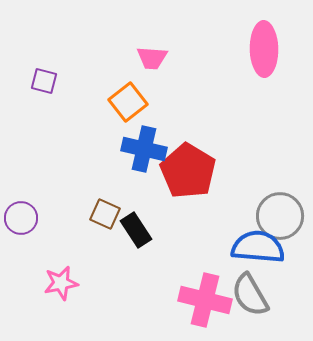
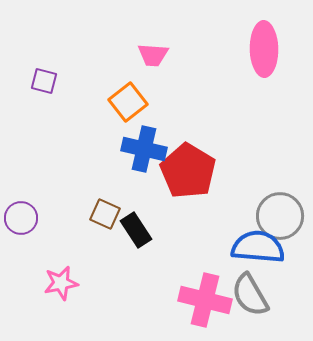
pink trapezoid: moved 1 px right, 3 px up
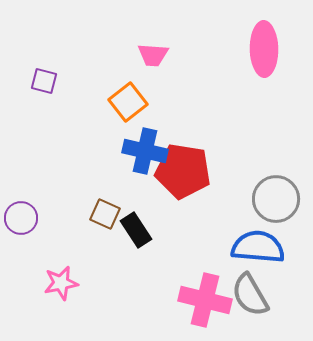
blue cross: moved 1 px right, 2 px down
red pentagon: moved 5 px left; rotated 22 degrees counterclockwise
gray circle: moved 4 px left, 17 px up
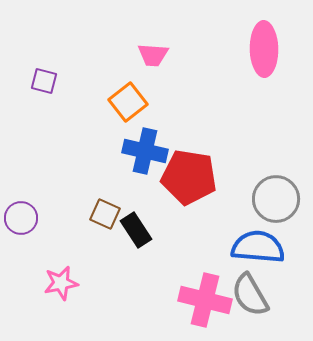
red pentagon: moved 6 px right, 6 px down
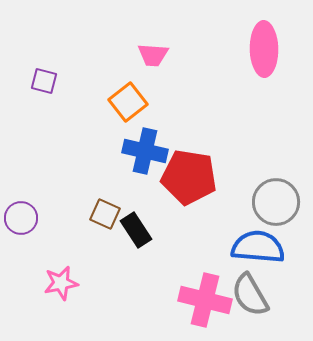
gray circle: moved 3 px down
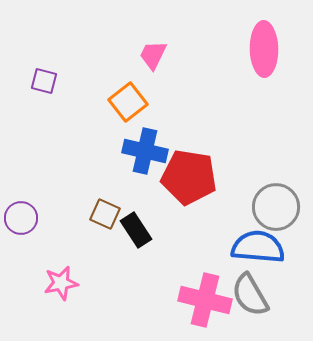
pink trapezoid: rotated 112 degrees clockwise
gray circle: moved 5 px down
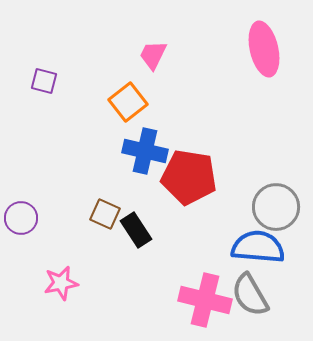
pink ellipse: rotated 12 degrees counterclockwise
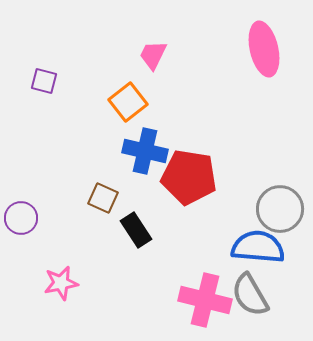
gray circle: moved 4 px right, 2 px down
brown square: moved 2 px left, 16 px up
